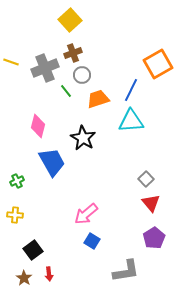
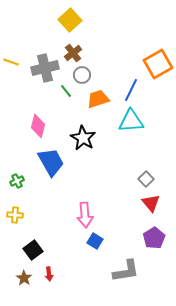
brown cross: rotated 18 degrees counterclockwise
gray cross: rotated 8 degrees clockwise
blue trapezoid: moved 1 px left
pink arrow: moved 1 px left, 1 px down; rotated 55 degrees counterclockwise
blue square: moved 3 px right
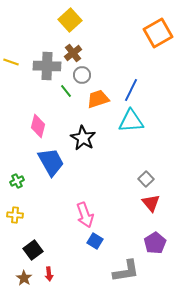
orange square: moved 31 px up
gray cross: moved 2 px right, 2 px up; rotated 16 degrees clockwise
pink arrow: rotated 15 degrees counterclockwise
purple pentagon: moved 1 px right, 5 px down
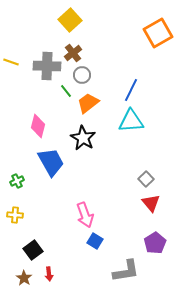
orange trapezoid: moved 10 px left, 4 px down; rotated 20 degrees counterclockwise
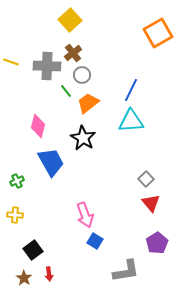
purple pentagon: moved 2 px right
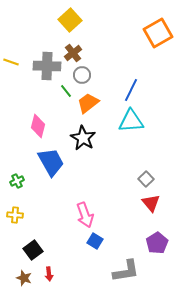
brown star: rotated 14 degrees counterclockwise
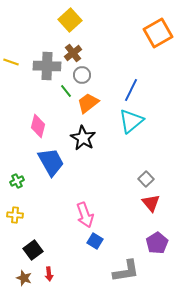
cyan triangle: rotated 36 degrees counterclockwise
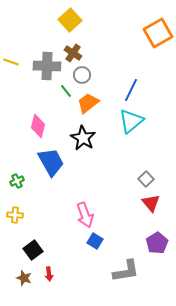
brown cross: rotated 18 degrees counterclockwise
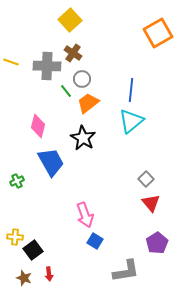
gray circle: moved 4 px down
blue line: rotated 20 degrees counterclockwise
yellow cross: moved 22 px down
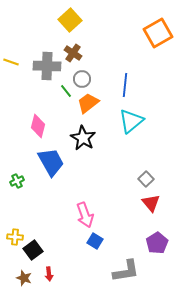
blue line: moved 6 px left, 5 px up
